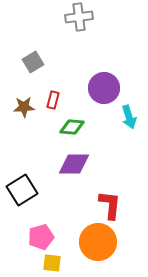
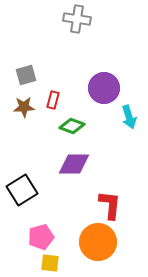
gray cross: moved 2 px left, 2 px down; rotated 16 degrees clockwise
gray square: moved 7 px left, 13 px down; rotated 15 degrees clockwise
green diamond: moved 1 px up; rotated 15 degrees clockwise
yellow square: moved 2 px left
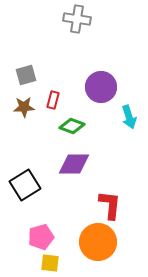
purple circle: moved 3 px left, 1 px up
black square: moved 3 px right, 5 px up
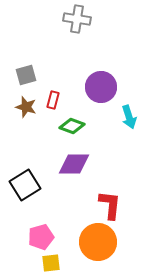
brown star: moved 2 px right; rotated 20 degrees clockwise
yellow square: moved 1 px right; rotated 12 degrees counterclockwise
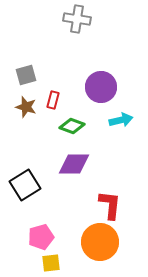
cyan arrow: moved 8 px left, 3 px down; rotated 85 degrees counterclockwise
orange circle: moved 2 px right
